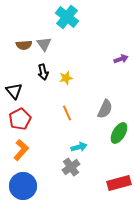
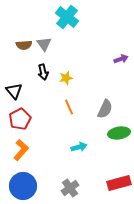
orange line: moved 2 px right, 6 px up
green ellipse: rotated 50 degrees clockwise
gray cross: moved 1 px left, 21 px down
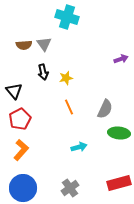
cyan cross: rotated 20 degrees counterclockwise
green ellipse: rotated 15 degrees clockwise
blue circle: moved 2 px down
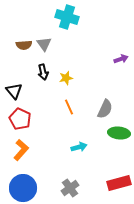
red pentagon: rotated 20 degrees counterclockwise
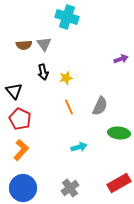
gray semicircle: moved 5 px left, 3 px up
red rectangle: rotated 15 degrees counterclockwise
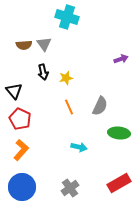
cyan arrow: rotated 28 degrees clockwise
blue circle: moved 1 px left, 1 px up
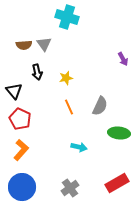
purple arrow: moved 2 px right; rotated 80 degrees clockwise
black arrow: moved 6 px left
red rectangle: moved 2 px left
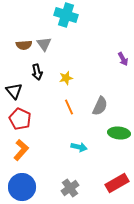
cyan cross: moved 1 px left, 2 px up
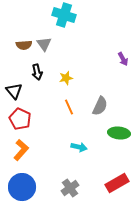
cyan cross: moved 2 px left
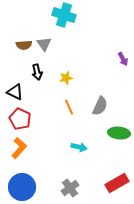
black triangle: moved 1 px right, 1 px down; rotated 24 degrees counterclockwise
orange L-shape: moved 2 px left, 2 px up
